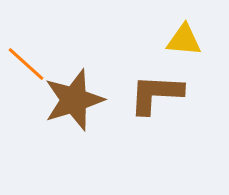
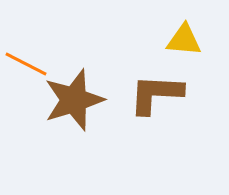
orange line: rotated 15 degrees counterclockwise
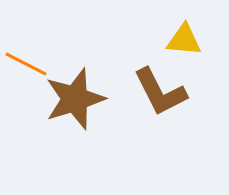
brown L-shape: moved 4 px right, 2 px up; rotated 120 degrees counterclockwise
brown star: moved 1 px right, 1 px up
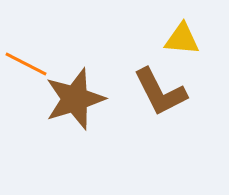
yellow triangle: moved 2 px left, 1 px up
